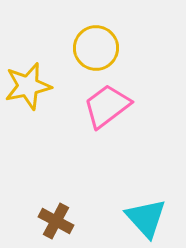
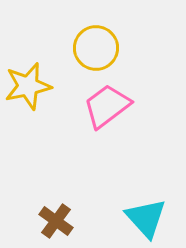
brown cross: rotated 8 degrees clockwise
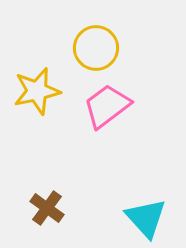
yellow star: moved 9 px right, 5 px down
brown cross: moved 9 px left, 13 px up
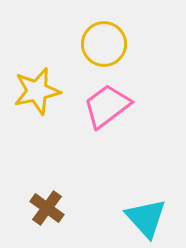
yellow circle: moved 8 px right, 4 px up
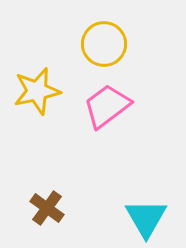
cyan triangle: rotated 12 degrees clockwise
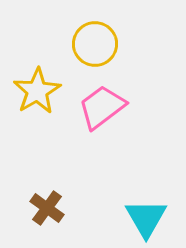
yellow circle: moved 9 px left
yellow star: rotated 18 degrees counterclockwise
pink trapezoid: moved 5 px left, 1 px down
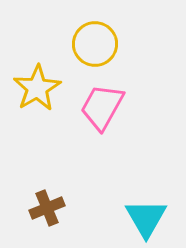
yellow star: moved 3 px up
pink trapezoid: rotated 24 degrees counterclockwise
brown cross: rotated 32 degrees clockwise
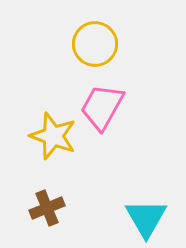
yellow star: moved 16 px right, 48 px down; rotated 21 degrees counterclockwise
